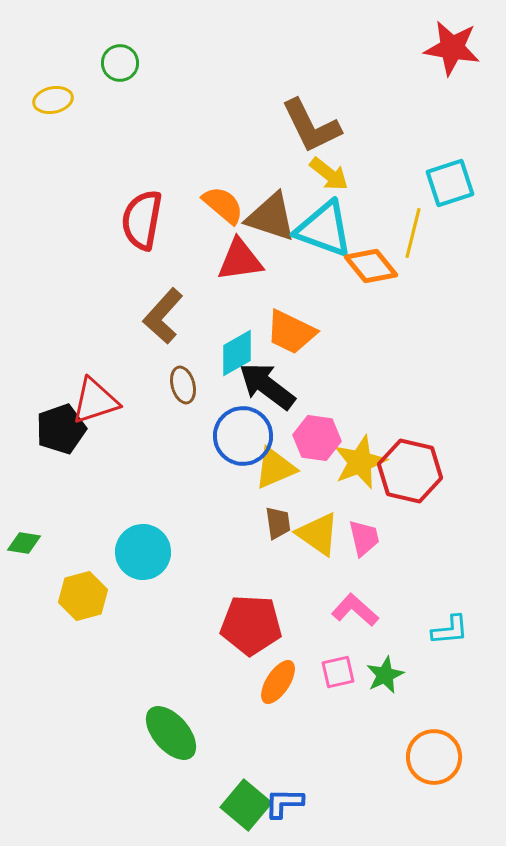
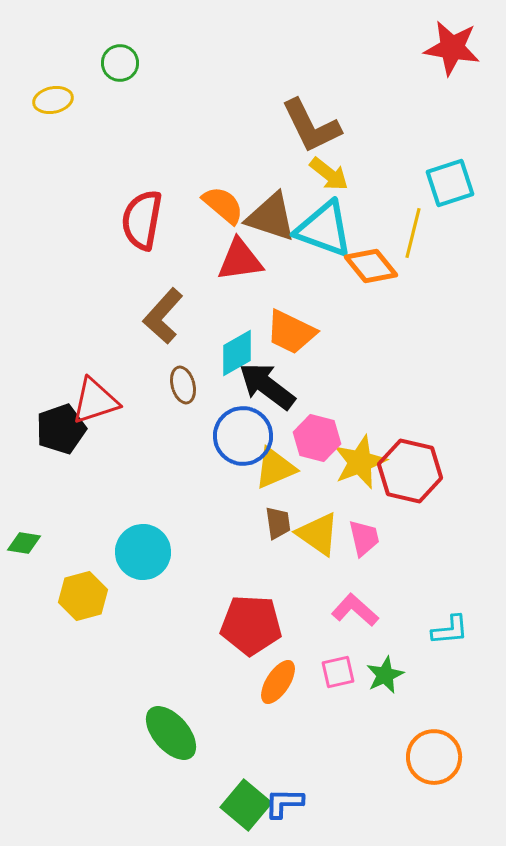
pink hexagon at (317, 438): rotated 6 degrees clockwise
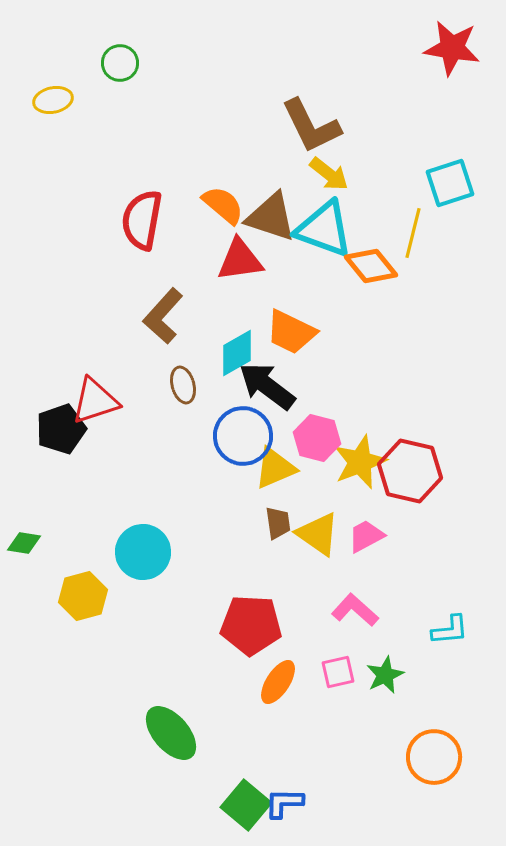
pink trapezoid at (364, 538): moved 2 px right, 2 px up; rotated 105 degrees counterclockwise
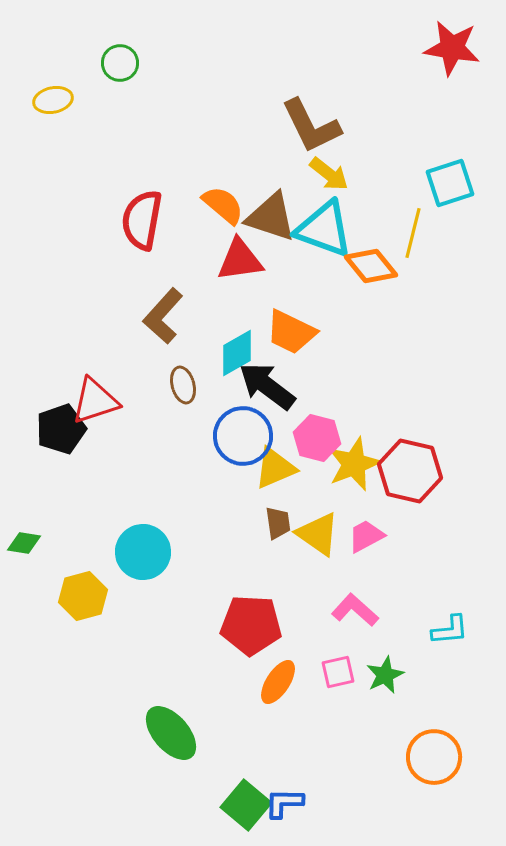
yellow star at (360, 462): moved 6 px left, 2 px down
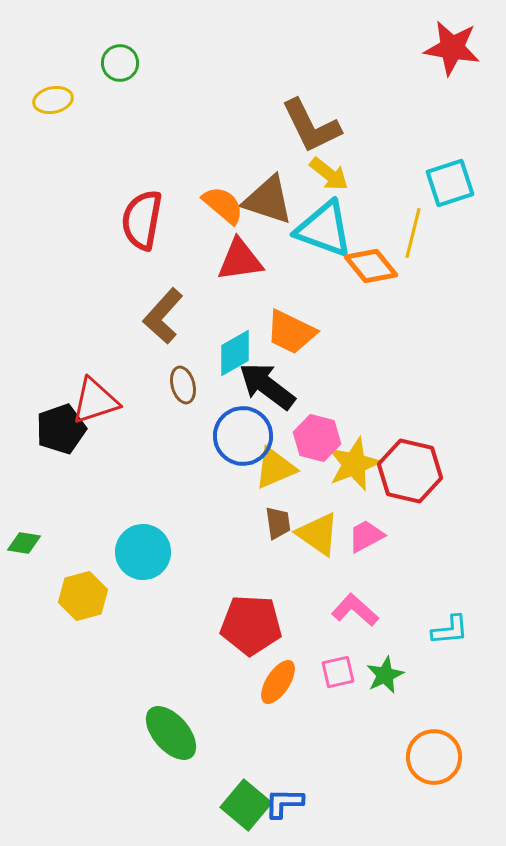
brown triangle at (271, 217): moved 3 px left, 17 px up
cyan diamond at (237, 353): moved 2 px left
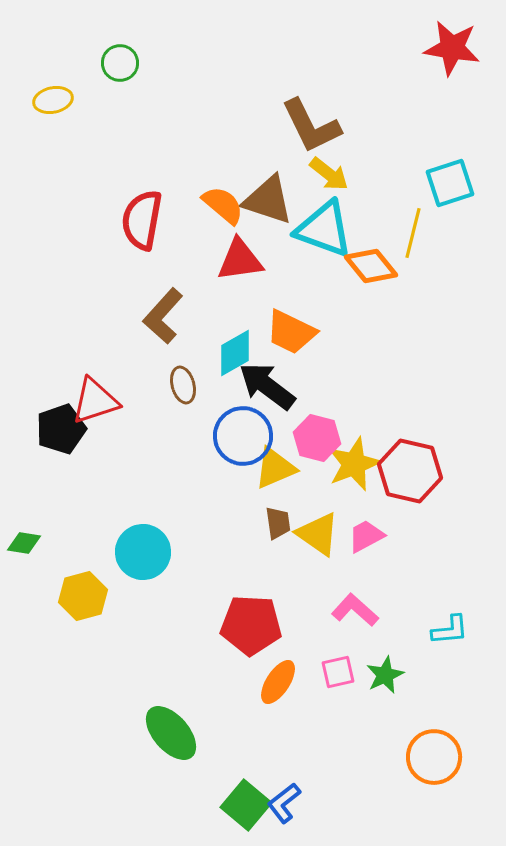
blue L-shape at (284, 803): rotated 39 degrees counterclockwise
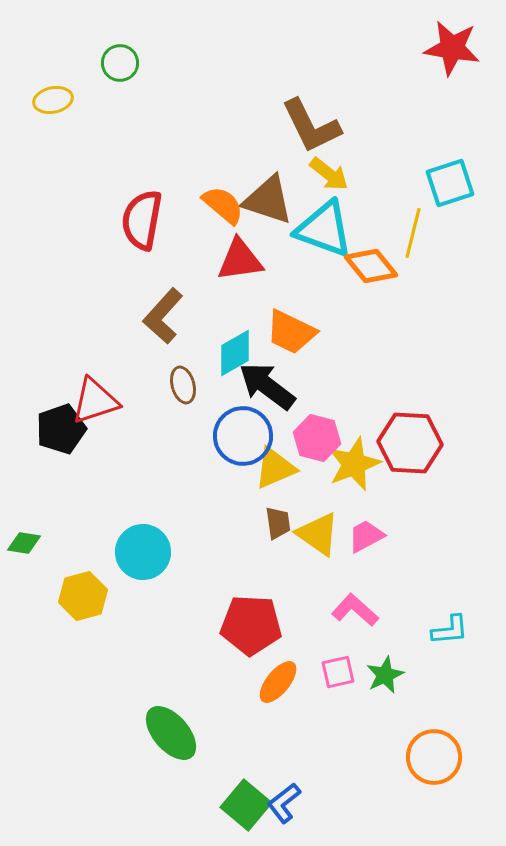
red hexagon at (410, 471): moved 28 px up; rotated 10 degrees counterclockwise
orange ellipse at (278, 682): rotated 6 degrees clockwise
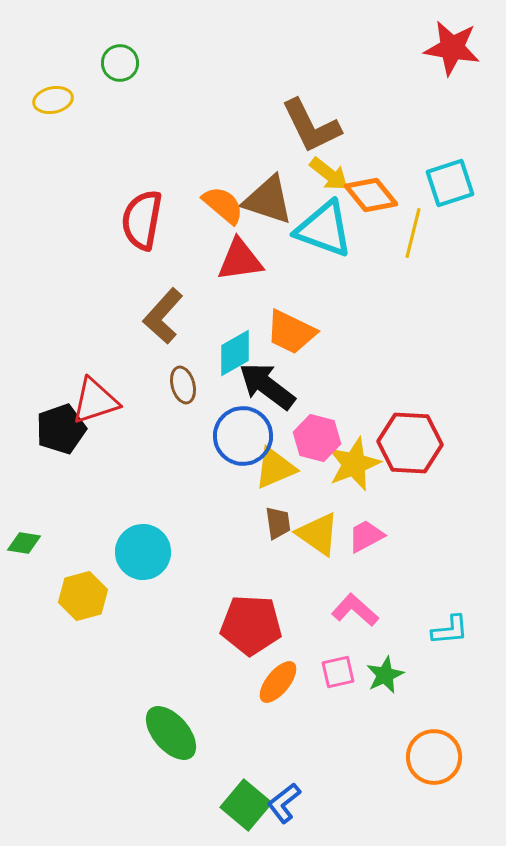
orange diamond at (371, 266): moved 71 px up
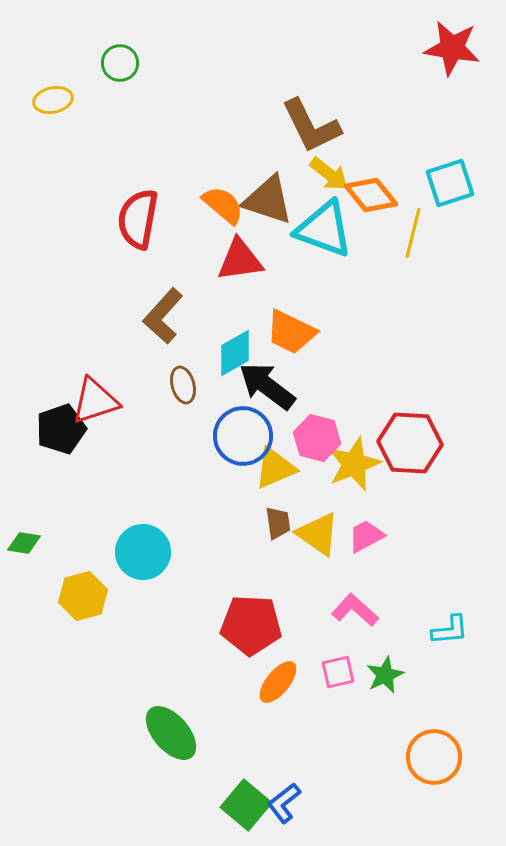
red semicircle at (142, 220): moved 4 px left, 1 px up
